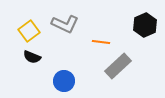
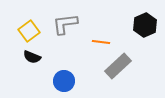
gray L-shape: rotated 148 degrees clockwise
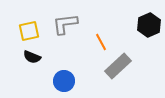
black hexagon: moved 4 px right
yellow square: rotated 25 degrees clockwise
orange line: rotated 54 degrees clockwise
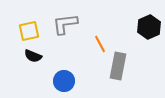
black hexagon: moved 2 px down
orange line: moved 1 px left, 2 px down
black semicircle: moved 1 px right, 1 px up
gray rectangle: rotated 36 degrees counterclockwise
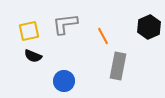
orange line: moved 3 px right, 8 px up
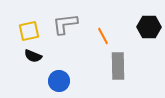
black hexagon: rotated 25 degrees clockwise
gray rectangle: rotated 12 degrees counterclockwise
blue circle: moved 5 px left
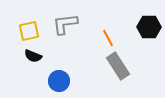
orange line: moved 5 px right, 2 px down
gray rectangle: rotated 32 degrees counterclockwise
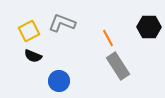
gray L-shape: moved 3 px left, 1 px up; rotated 28 degrees clockwise
yellow square: rotated 15 degrees counterclockwise
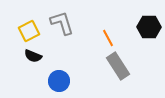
gray L-shape: rotated 52 degrees clockwise
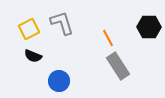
yellow square: moved 2 px up
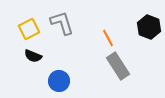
black hexagon: rotated 20 degrees clockwise
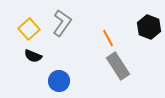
gray L-shape: rotated 52 degrees clockwise
yellow square: rotated 15 degrees counterclockwise
